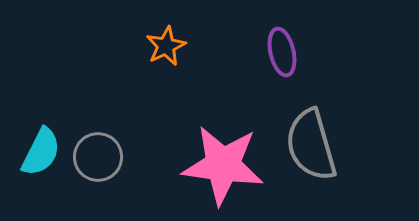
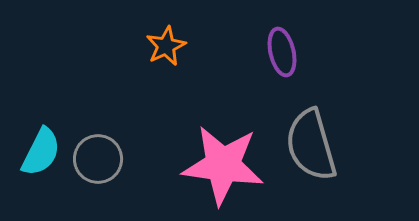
gray circle: moved 2 px down
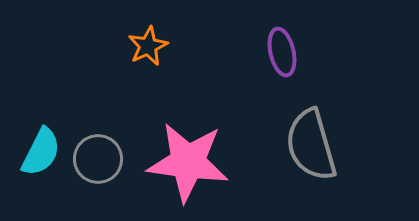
orange star: moved 18 px left
pink star: moved 35 px left, 3 px up
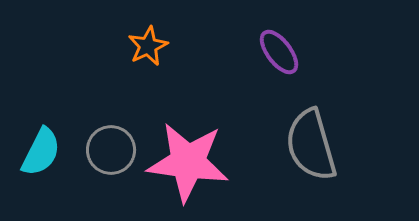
purple ellipse: moved 3 px left; rotated 24 degrees counterclockwise
gray circle: moved 13 px right, 9 px up
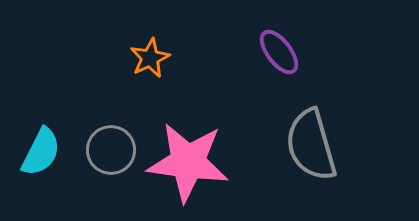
orange star: moved 2 px right, 12 px down
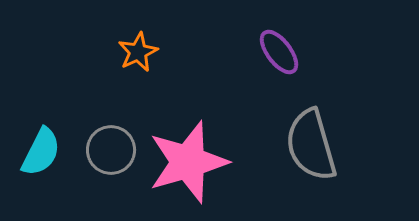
orange star: moved 12 px left, 6 px up
pink star: rotated 24 degrees counterclockwise
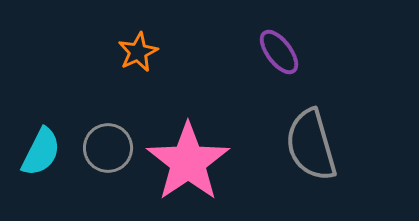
gray circle: moved 3 px left, 2 px up
pink star: rotated 18 degrees counterclockwise
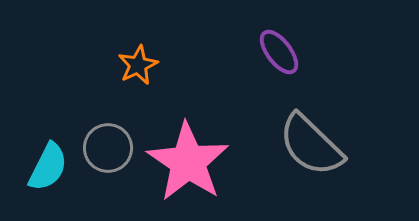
orange star: moved 13 px down
gray semicircle: rotated 30 degrees counterclockwise
cyan semicircle: moved 7 px right, 15 px down
pink star: rotated 4 degrees counterclockwise
